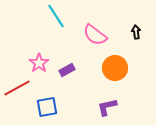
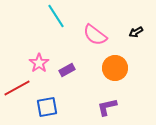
black arrow: rotated 112 degrees counterclockwise
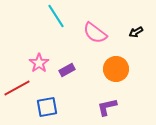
pink semicircle: moved 2 px up
orange circle: moved 1 px right, 1 px down
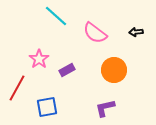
cyan line: rotated 15 degrees counterclockwise
black arrow: rotated 24 degrees clockwise
pink star: moved 4 px up
orange circle: moved 2 px left, 1 px down
red line: rotated 32 degrees counterclockwise
purple L-shape: moved 2 px left, 1 px down
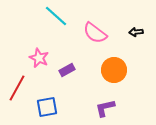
pink star: moved 1 px up; rotated 12 degrees counterclockwise
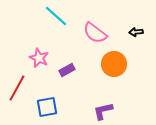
orange circle: moved 6 px up
purple L-shape: moved 2 px left, 3 px down
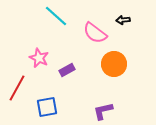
black arrow: moved 13 px left, 12 px up
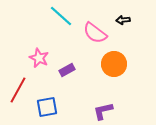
cyan line: moved 5 px right
red line: moved 1 px right, 2 px down
